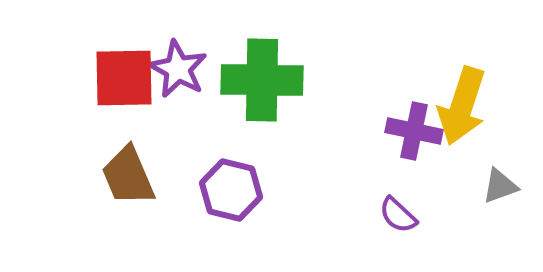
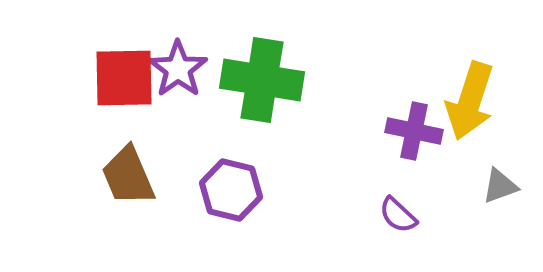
purple star: rotated 8 degrees clockwise
green cross: rotated 8 degrees clockwise
yellow arrow: moved 8 px right, 5 px up
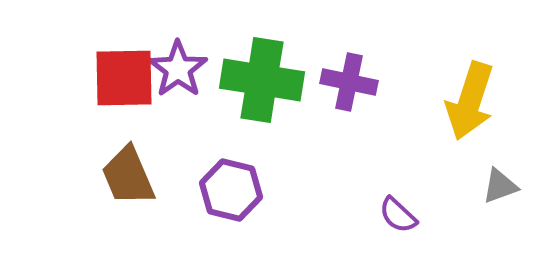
purple cross: moved 65 px left, 49 px up
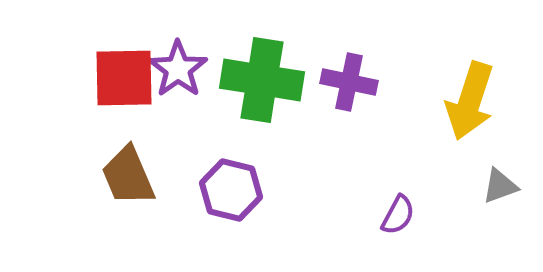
purple semicircle: rotated 105 degrees counterclockwise
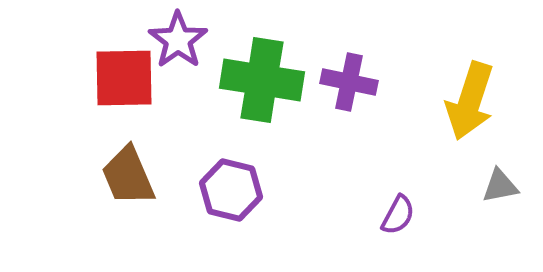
purple star: moved 29 px up
gray triangle: rotated 9 degrees clockwise
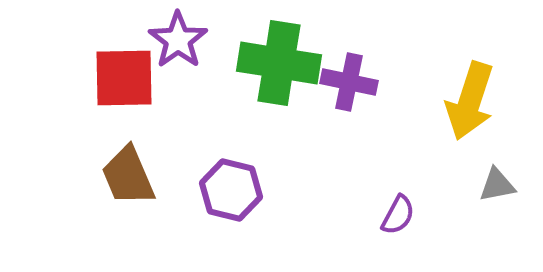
green cross: moved 17 px right, 17 px up
gray triangle: moved 3 px left, 1 px up
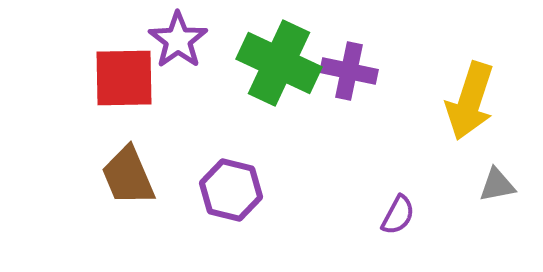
green cross: rotated 16 degrees clockwise
purple cross: moved 11 px up
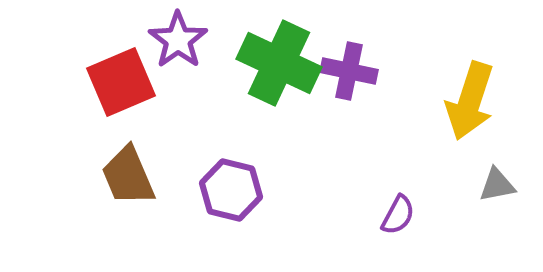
red square: moved 3 px left, 4 px down; rotated 22 degrees counterclockwise
